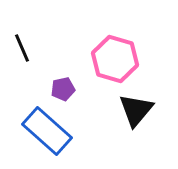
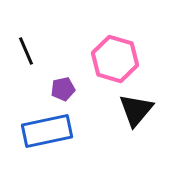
black line: moved 4 px right, 3 px down
blue rectangle: rotated 54 degrees counterclockwise
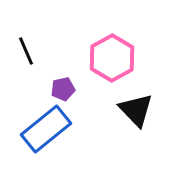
pink hexagon: moved 3 px left, 1 px up; rotated 15 degrees clockwise
black triangle: rotated 24 degrees counterclockwise
blue rectangle: moved 1 px left, 2 px up; rotated 27 degrees counterclockwise
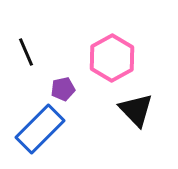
black line: moved 1 px down
blue rectangle: moved 6 px left; rotated 6 degrees counterclockwise
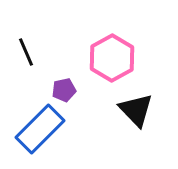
purple pentagon: moved 1 px right, 1 px down
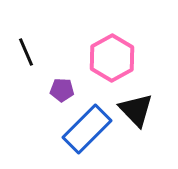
purple pentagon: moved 2 px left; rotated 15 degrees clockwise
blue rectangle: moved 47 px right
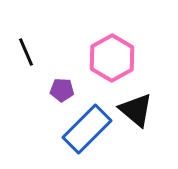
black triangle: rotated 6 degrees counterclockwise
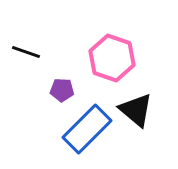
black line: rotated 48 degrees counterclockwise
pink hexagon: rotated 12 degrees counterclockwise
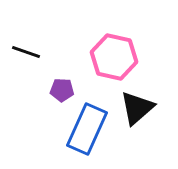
pink hexagon: moved 2 px right, 1 px up; rotated 6 degrees counterclockwise
black triangle: moved 1 px right, 2 px up; rotated 39 degrees clockwise
blue rectangle: rotated 21 degrees counterclockwise
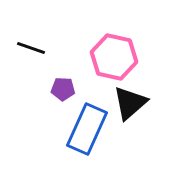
black line: moved 5 px right, 4 px up
purple pentagon: moved 1 px right, 1 px up
black triangle: moved 7 px left, 5 px up
